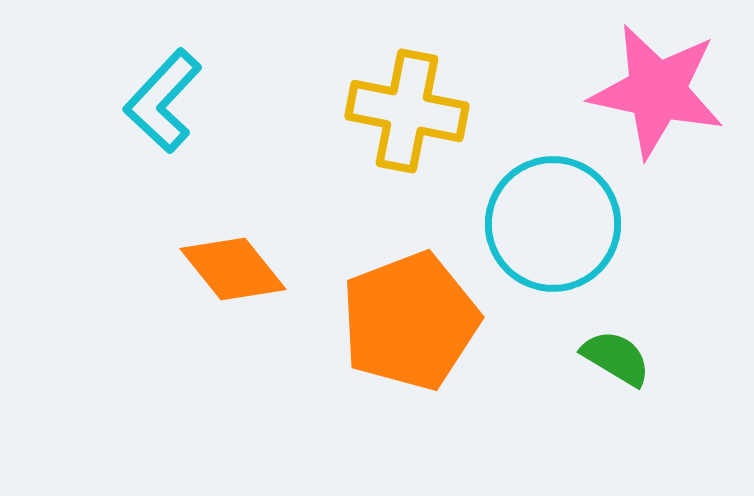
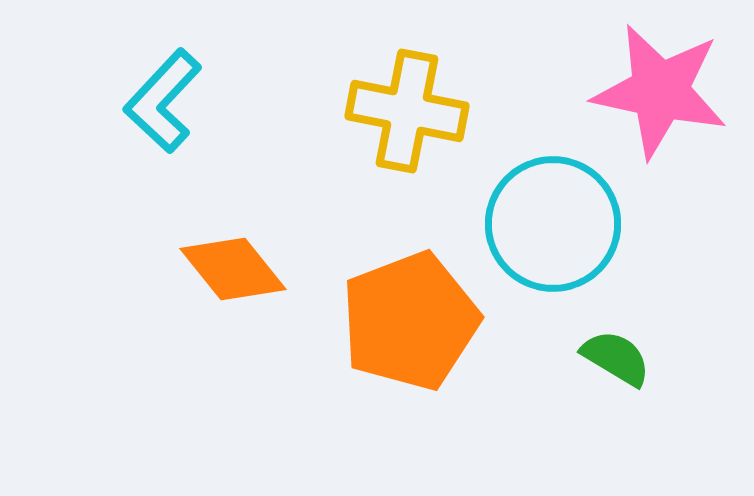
pink star: moved 3 px right
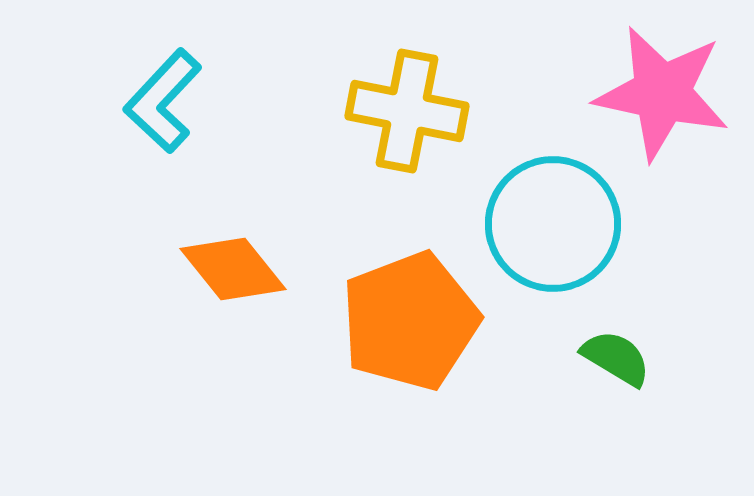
pink star: moved 2 px right, 2 px down
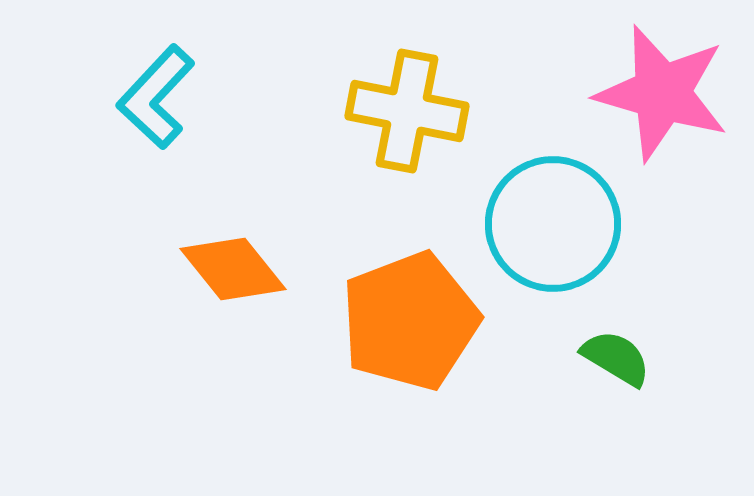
pink star: rotated 4 degrees clockwise
cyan L-shape: moved 7 px left, 4 px up
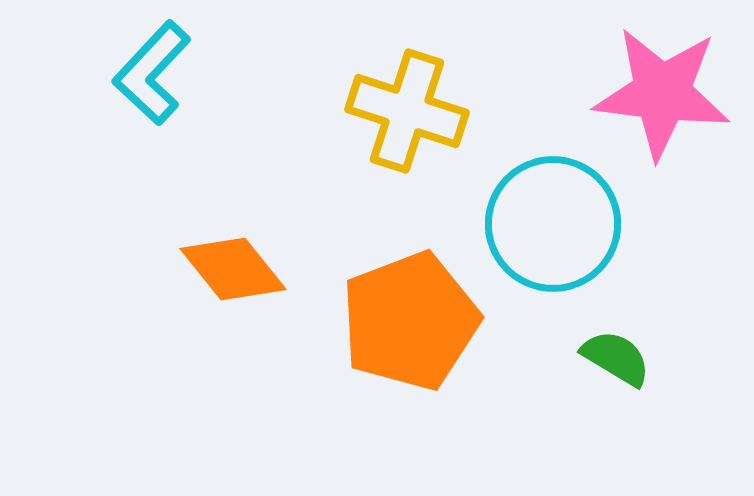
pink star: rotated 9 degrees counterclockwise
cyan L-shape: moved 4 px left, 24 px up
yellow cross: rotated 7 degrees clockwise
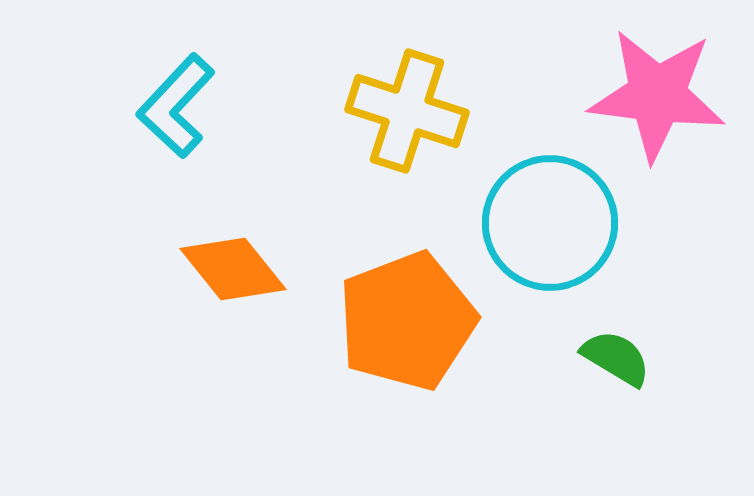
cyan L-shape: moved 24 px right, 33 px down
pink star: moved 5 px left, 2 px down
cyan circle: moved 3 px left, 1 px up
orange pentagon: moved 3 px left
